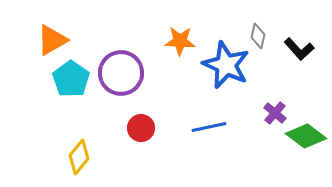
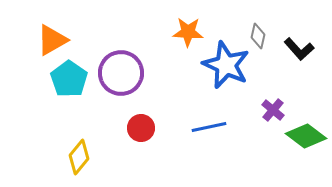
orange star: moved 8 px right, 9 px up
cyan pentagon: moved 2 px left
purple cross: moved 2 px left, 3 px up
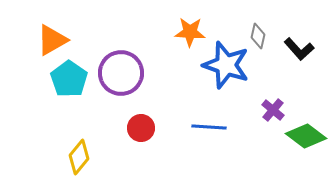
orange star: moved 2 px right
blue star: rotated 6 degrees counterclockwise
blue line: rotated 16 degrees clockwise
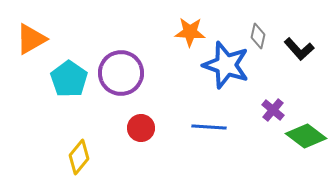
orange triangle: moved 21 px left, 1 px up
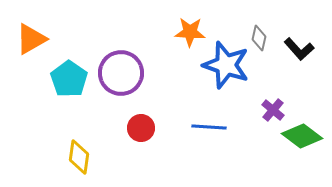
gray diamond: moved 1 px right, 2 px down
green diamond: moved 4 px left
yellow diamond: rotated 32 degrees counterclockwise
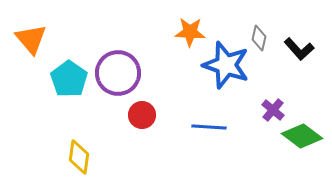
orange triangle: rotated 40 degrees counterclockwise
purple circle: moved 3 px left
red circle: moved 1 px right, 13 px up
